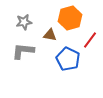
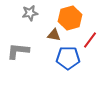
gray star: moved 6 px right, 9 px up
brown triangle: moved 4 px right
gray L-shape: moved 5 px left
blue pentagon: moved 1 px up; rotated 25 degrees counterclockwise
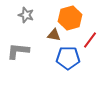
gray star: moved 4 px left, 2 px down; rotated 28 degrees clockwise
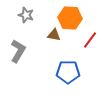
orange hexagon: rotated 20 degrees clockwise
gray L-shape: rotated 115 degrees clockwise
blue pentagon: moved 14 px down
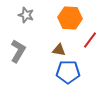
brown triangle: moved 5 px right, 15 px down
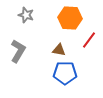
red line: moved 1 px left
blue pentagon: moved 3 px left, 1 px down
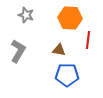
red line: moved 1 px left; rotated 30 degrees counterclockwise
blue pentagon: moved 2 px right, 2 px down
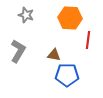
brown triangle: moved 5 px left, 5 px down
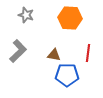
red line: moved 13 px down
gray L-shape: rotated 15 degrees clockwise
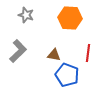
blue pentagon: rotated 20 degrees clockwise
